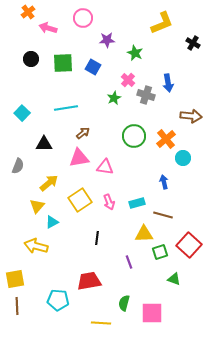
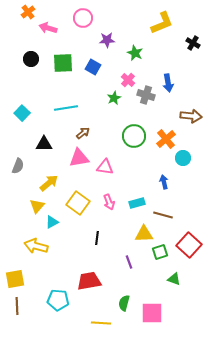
yellow square at (80, 200): moved 2 px left, 3 px down; rotated 20 degrees counterclockwise
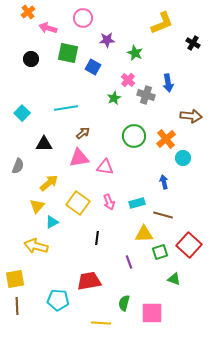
green square at (63, 63): moved 5 px right, 10 px up; rotated 15 degrees clockwise
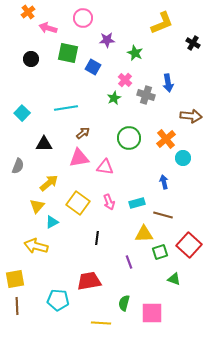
pink cross at (128, 80): moved 3 px left
green circle at (134, 136): moved 5 px left, 2 px down
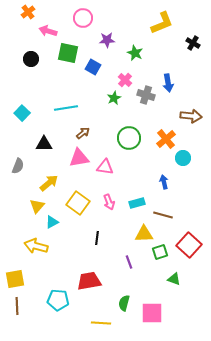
pink arrow at (48, 28): moved 3 px down
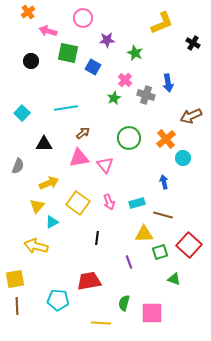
black circle at (31, 59): moved 2 px down
brown arrow at (191, 116): rotated 150 degrees clockwise
pink triangle at (105, 167): moved 2 px up; rotated 42 degrees clockwise
yellow arrow at (49, 183): rotated 18 degrees clockwise
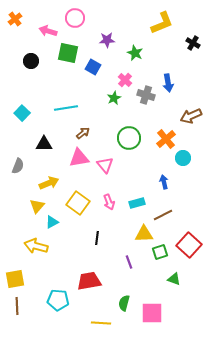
orange cross at (28, 12): moved 13 px left, 7 px down
pink circle at (83, 18): moved 8 px left
brown line at (163, 215): rotated 42 degrees counterclockwise
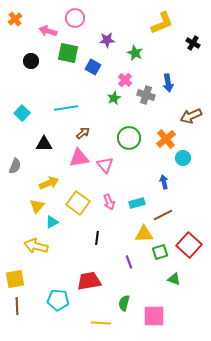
gray semicircle at (18, 166): moved 3 px left
pink square at (152, 313): moved 2 px right, 3 px down
